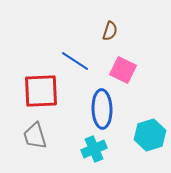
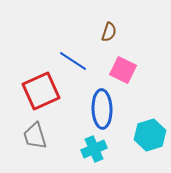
brown semicircle: moved 1 px left, 1 px down
blue line: moved 2 px left
red square: rotated 21 degrees counterclockwise
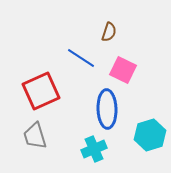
blue line: moved 8 px right, 3 px up
blue ellipse: moved 5 px right
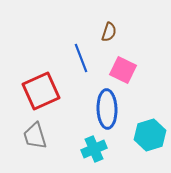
blue line: rotated 36 degrees clockwise
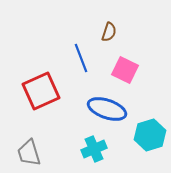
pink square: moved 2 px right
blue ellipse: rotated 69 degrees counterclockwise
gray trapezoid: moved 6 px left, 17 px down
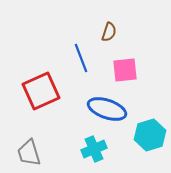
pink square: rotated 32 degrees counterclockwise
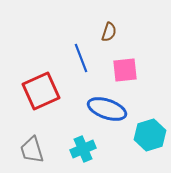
cyan cross: moved 11 px left
gray trapezoid: moved 3 px right, 3 px up
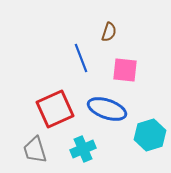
pink square: rotated 12 degrees clockwise
red square: moved 14 px right, 18 px down
gray trapezoid: moved 3 px right
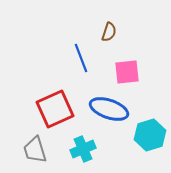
pink square: moved 2 px right, 2 px down; rotated 12 degrees counterclockwise
blue ellipse: moved 2 px right
